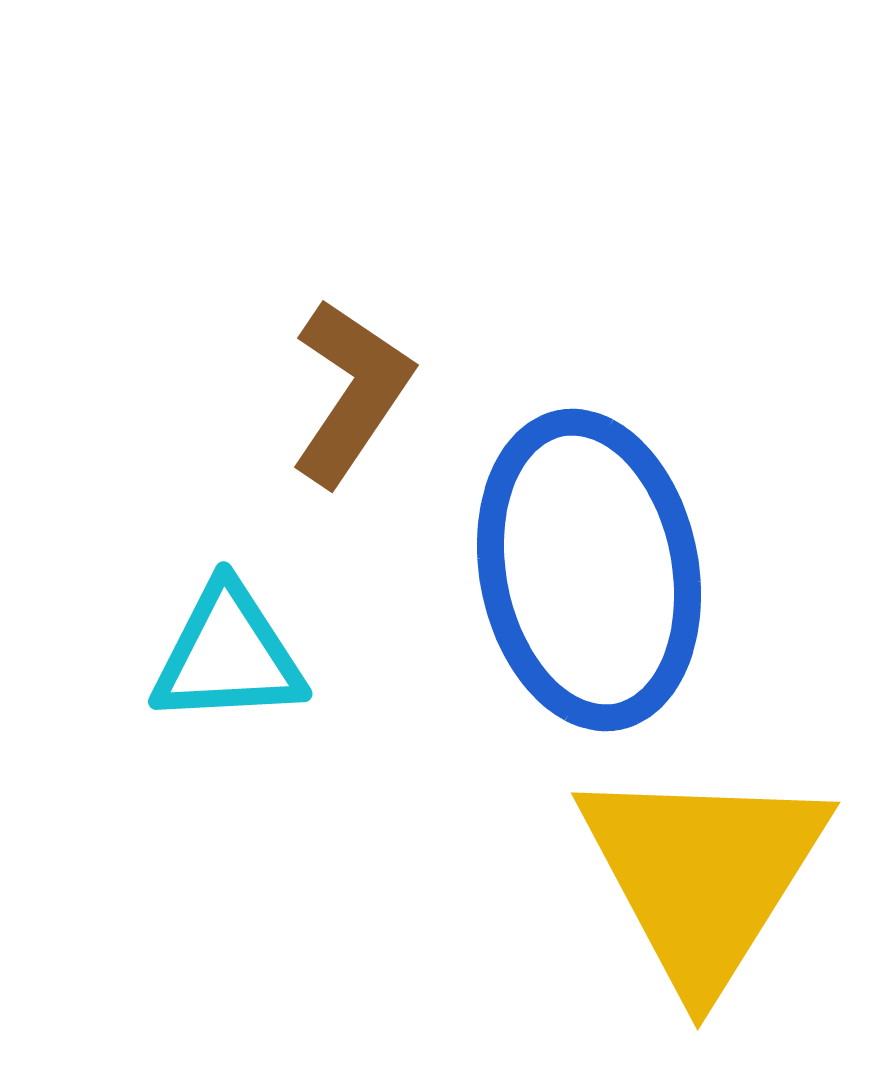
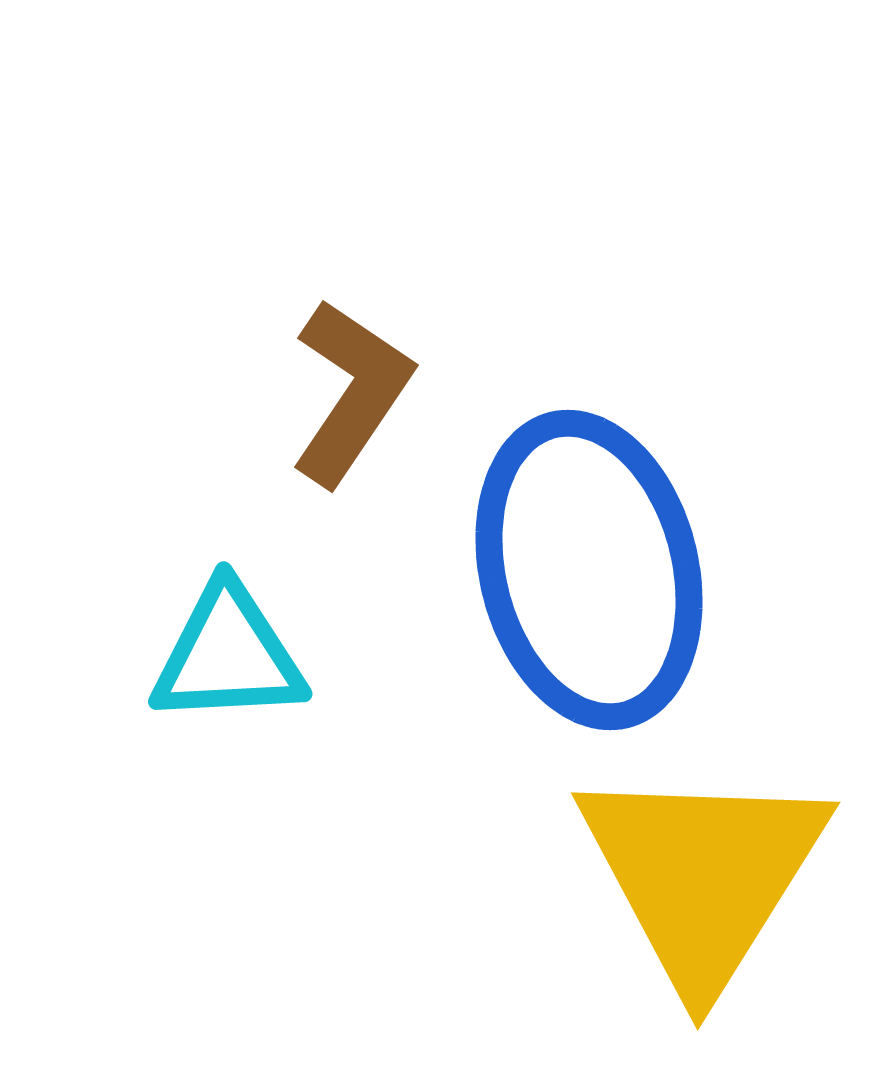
blue ellipse: rotated 3 degrees counterclockwise
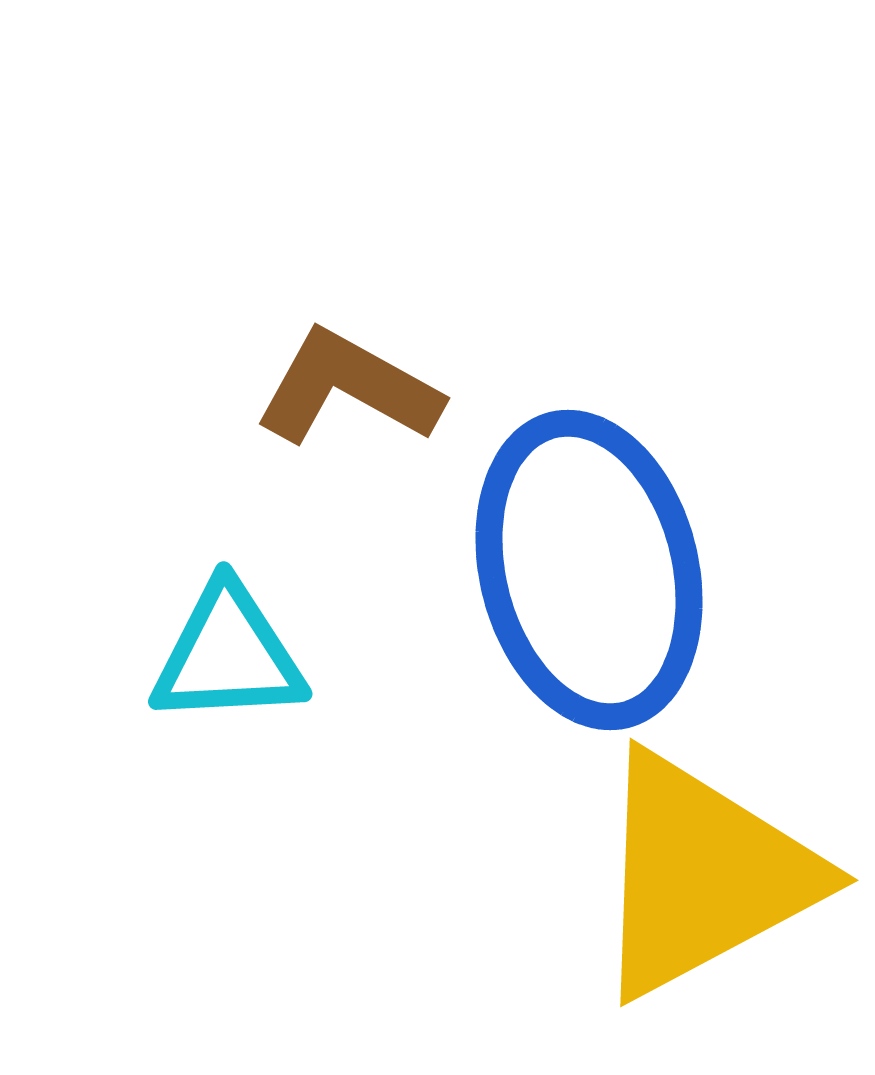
brown L-shape: moved 3 px left, 4 px up; rotated 95 degrees counterclockwise
yellow triangle: rotated 30 degrees clockwise
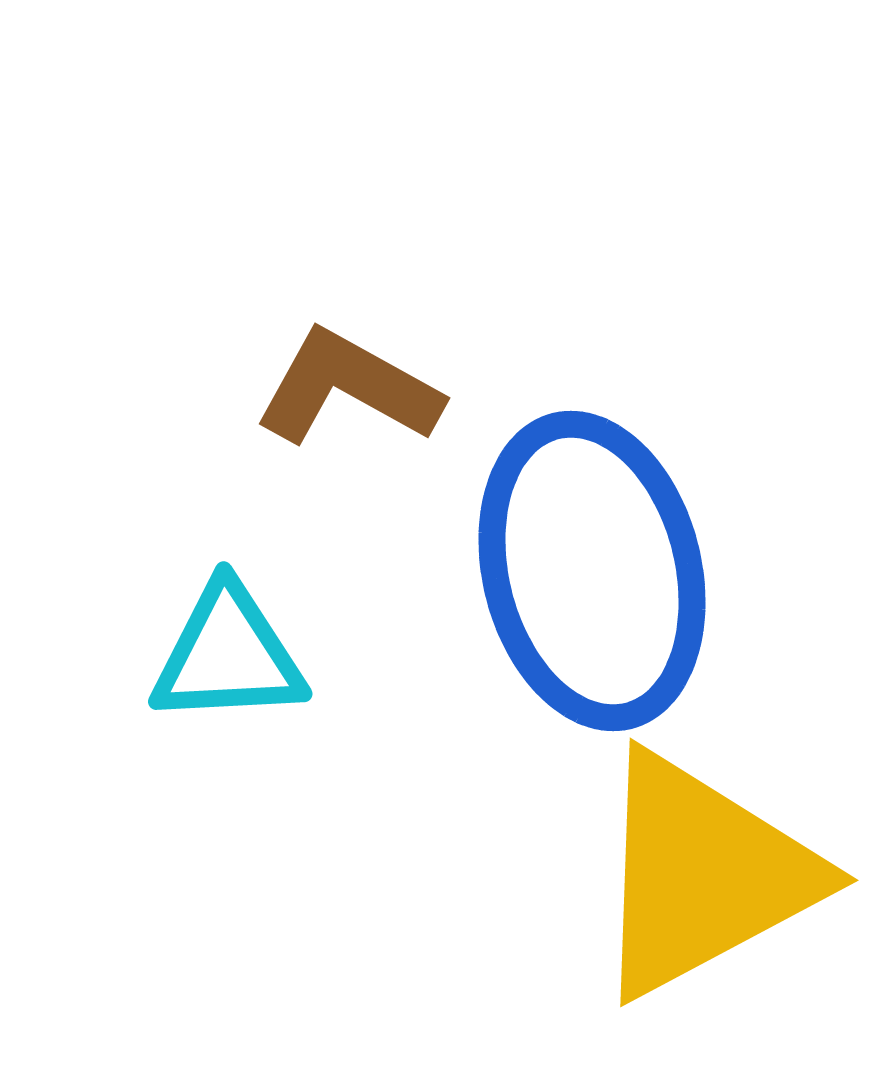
blue ellipse: moved 3 px right, 1 px down
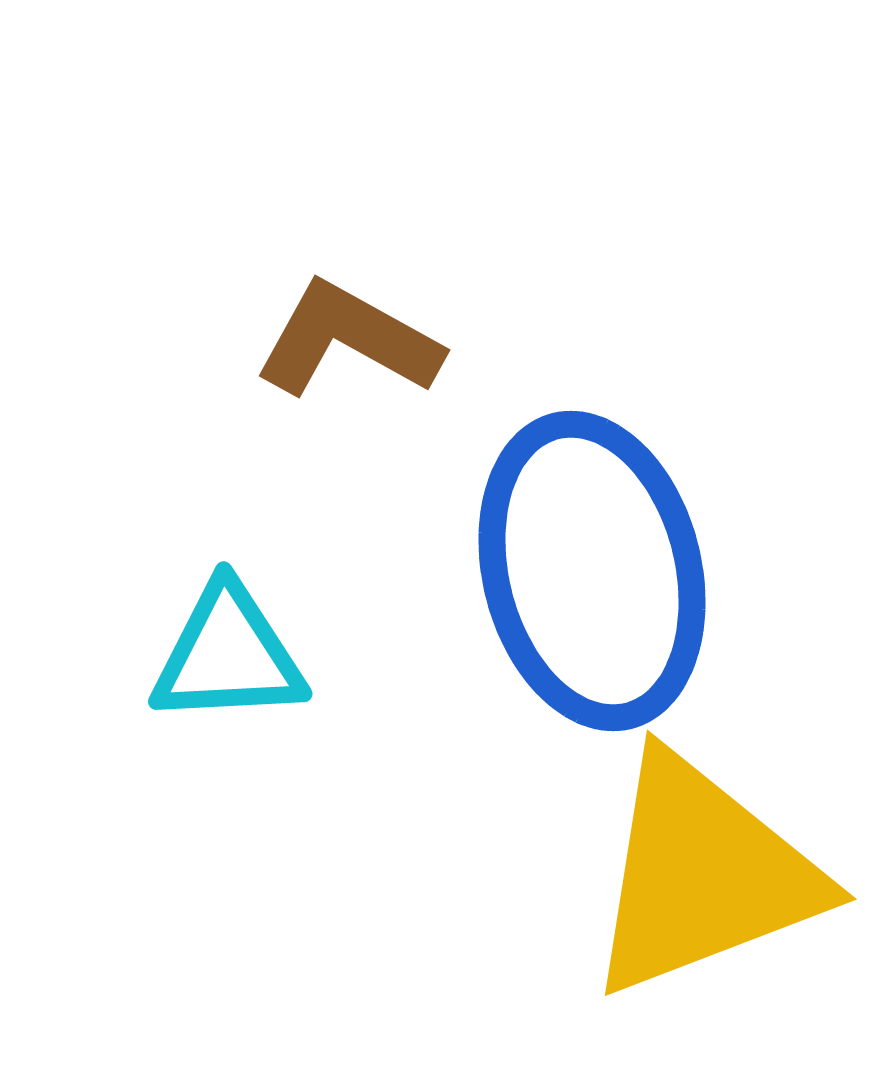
brown L-shape: moved 48 px up
yellow triangle: rotated 7 degrees clockwise
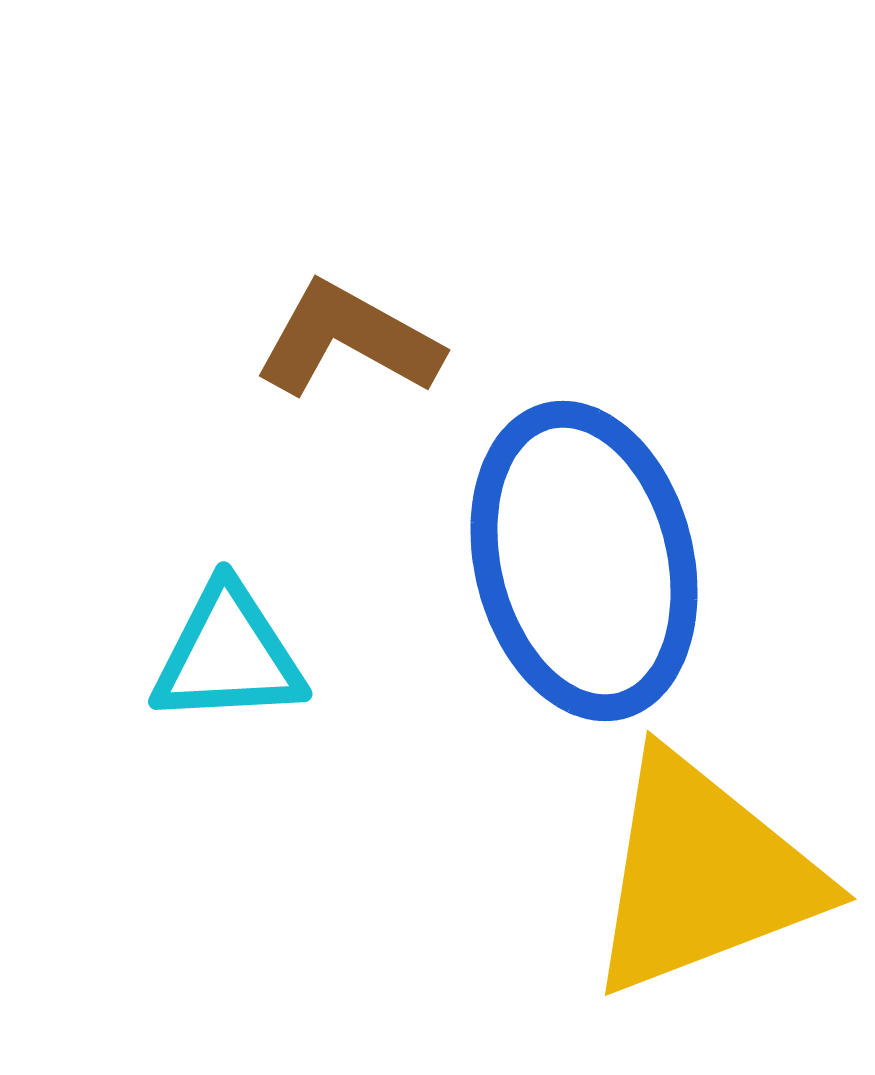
blue ellipse: moved 8 px left, 10 px up
